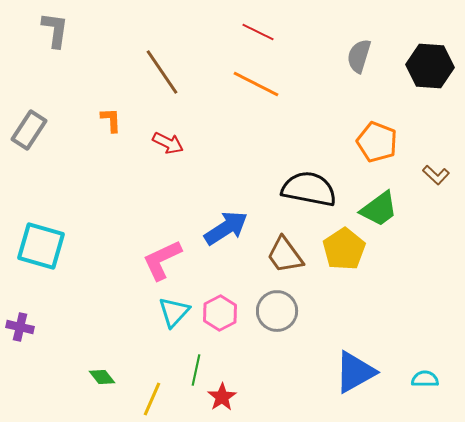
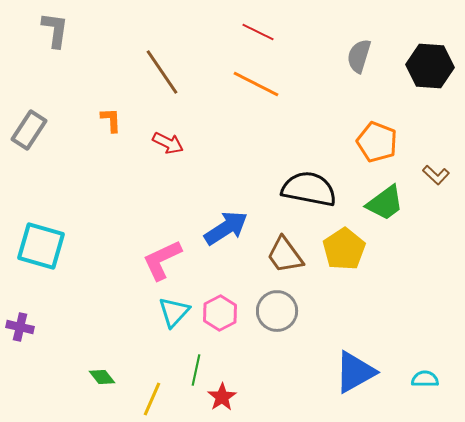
green trapezoid: moved 6 px right, 6 px up
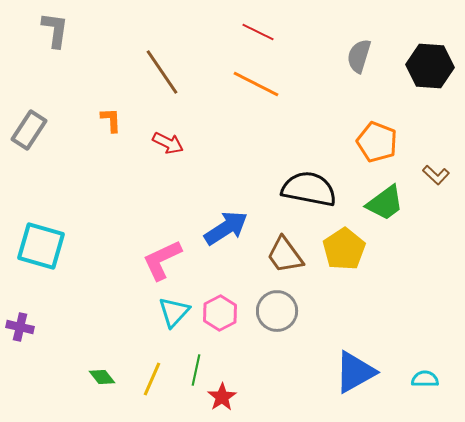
yellow line: moved 20 px up
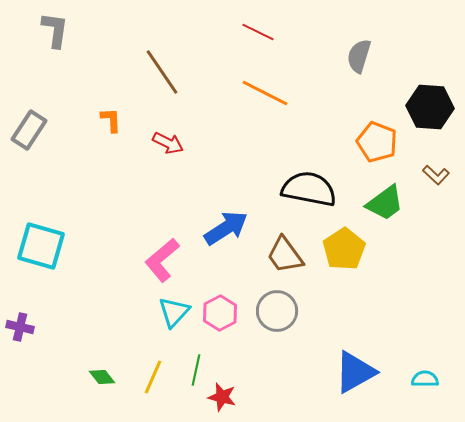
black hexagon: moved 41 px down
orange line: moved 9 px right, 9 px down
pink L-shape: rotated 15 degrees counterclockwise
yellow line: moved 1 px right, 2 px up
red star: rotated 24 degrees counterclockwise
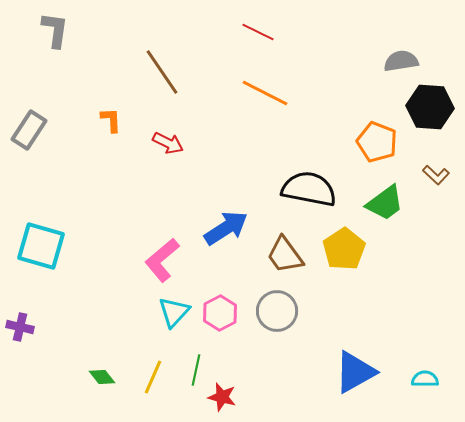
gray semicircle: moved 42 px right, 5 px down; rotated 64 degrees clockwise
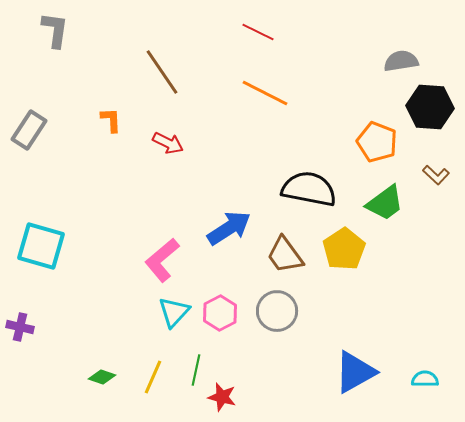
blue arrow: moved 3 px right
green diamond: rotated 32 degrees counterclockwise
